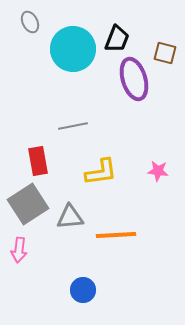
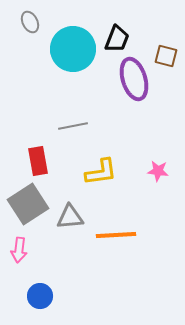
brown square: moved 1 px right, 3 px down
blue circle: moved 43 px left, 6 px down
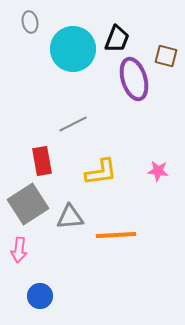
gray ellipse: rotated 15 degrees clockwise
gray line: moved 2 px up; rotated 16 degrees counterclockwise
red rectangle: moved 4 px right
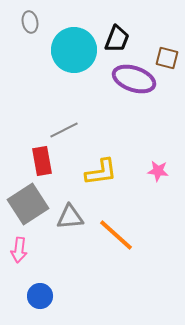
cyan circle: moved 1 px right, 1 px down
brown square: moved 1 px right, 2 px down
purple ellipse: rotated 54 degrees counterclockwise
gray line: moved 9 px left, 6 px down
orange line: rotated 45 degrees clockwise
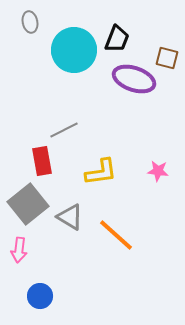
gray square: rotated 6 degrees counterclockwise
gray triangle: rotated 36 degrees clockwise
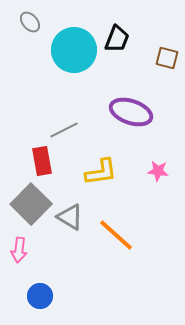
gray ellipse: rotated 30 degrees counterclockwise
purple ellipse: moved 3 px left, 33 px down
gray square: moved 3 px right; rotated 6 degrees counterclockwise
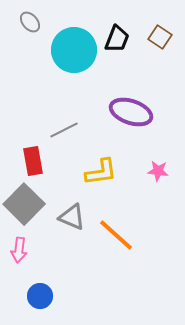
brown square: moved 7 px left, 21 px up; rotated 20 degrees clockwise
red rectangle: moved 9 px left
gray square: moved 7 px left
gray triangle: moved 2 px right; rotated 8 degrees counterclockwise
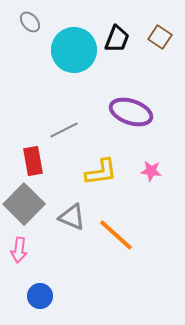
pink star: moved 7 px left
